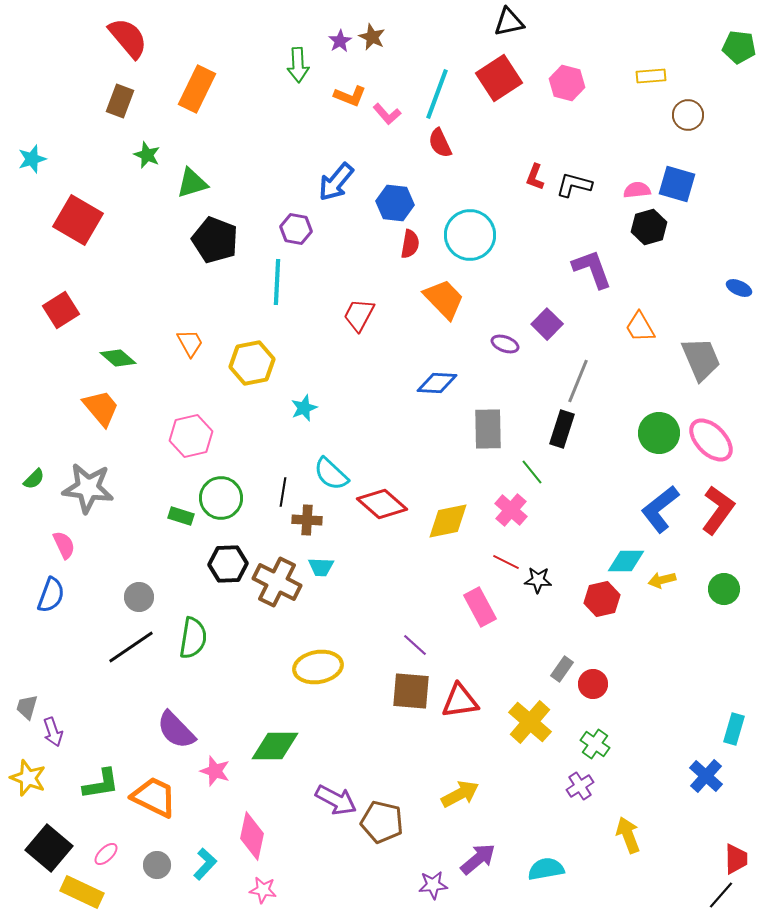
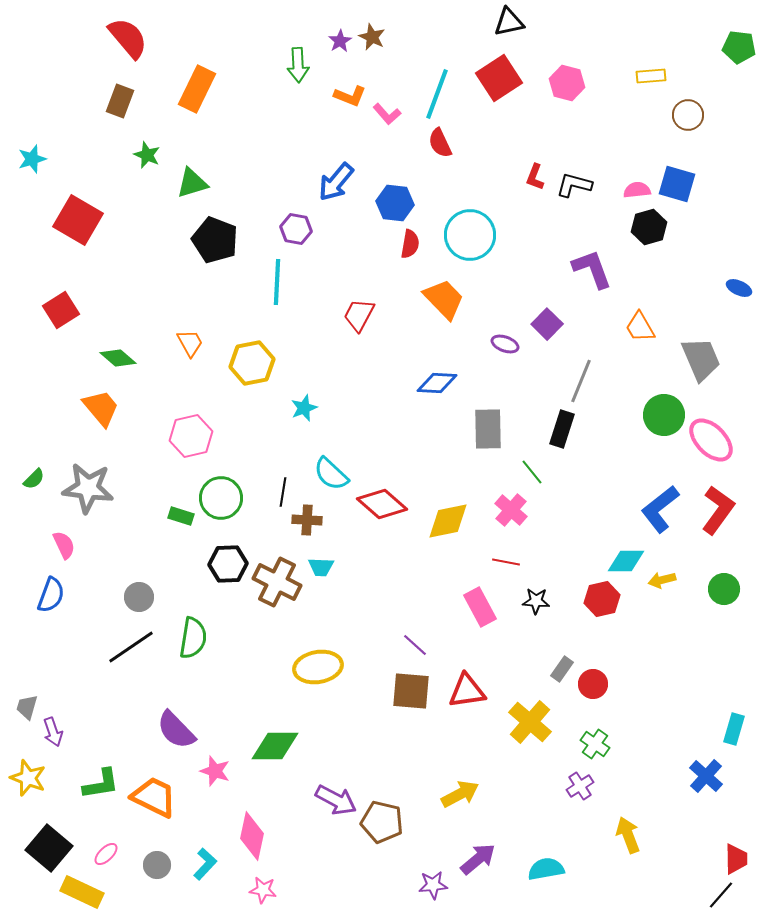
gray line at (578, 381): moved 3 px right
green circle at (659, 433): moved 5 px right, 18 px up
red line at (506, 562): rotated 16 degrees counterclockwise
black star at (538, 580): moved 2 px left, 21 px down
red triangle at (460, 701): moved 7 px right, 10 px up
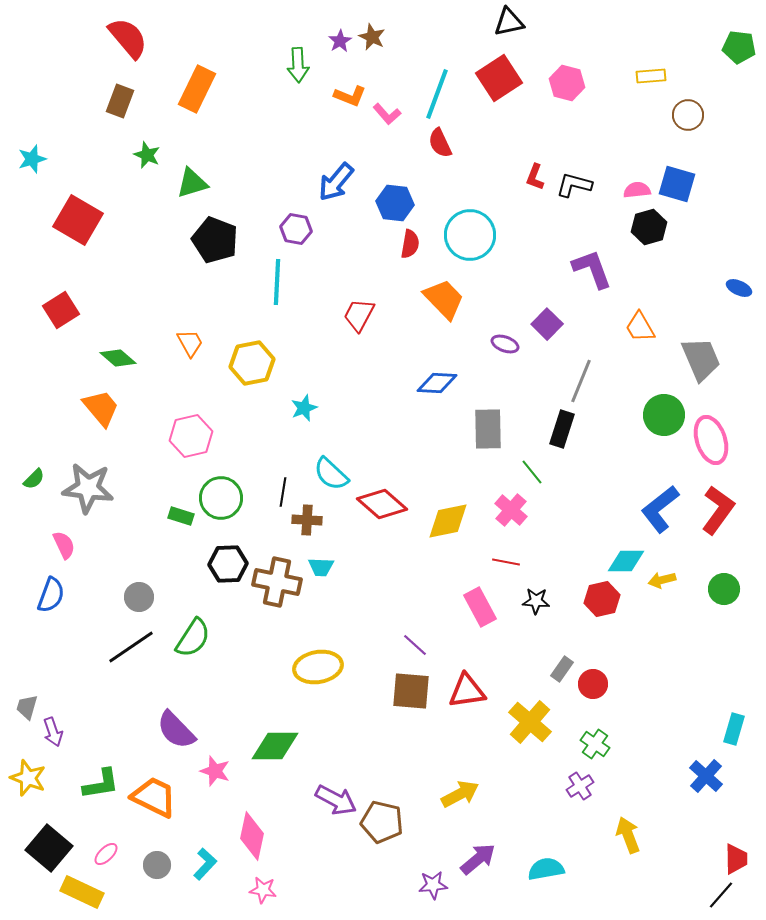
pink ellipse at (711, 440): rotated 27 degrees clockwise
brown cross at (277, 582): rotated 15 degrees counterclockwise
green semicircle at (193, 638): rotated 24 degrees clockwise
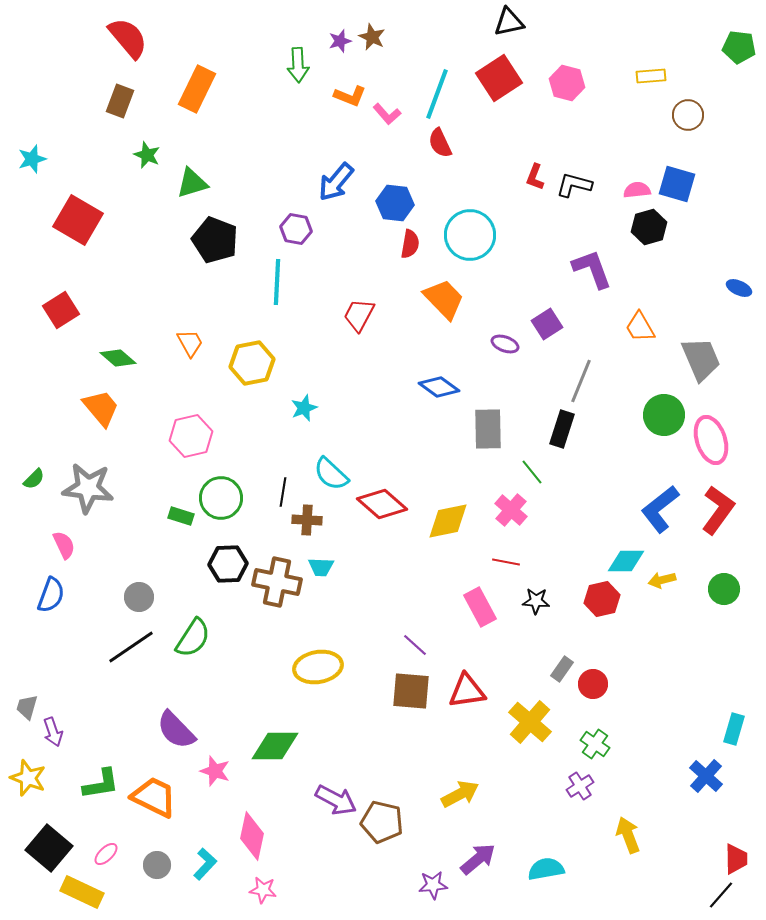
purple star at (340, 41): rotated 15 degrees clockwise
purple square at (547, 324): rotated 12 degrees clockwise
blue diamond at (437, 383): moved 2 px right, 4 px down; rotated 33 degrees clockwise
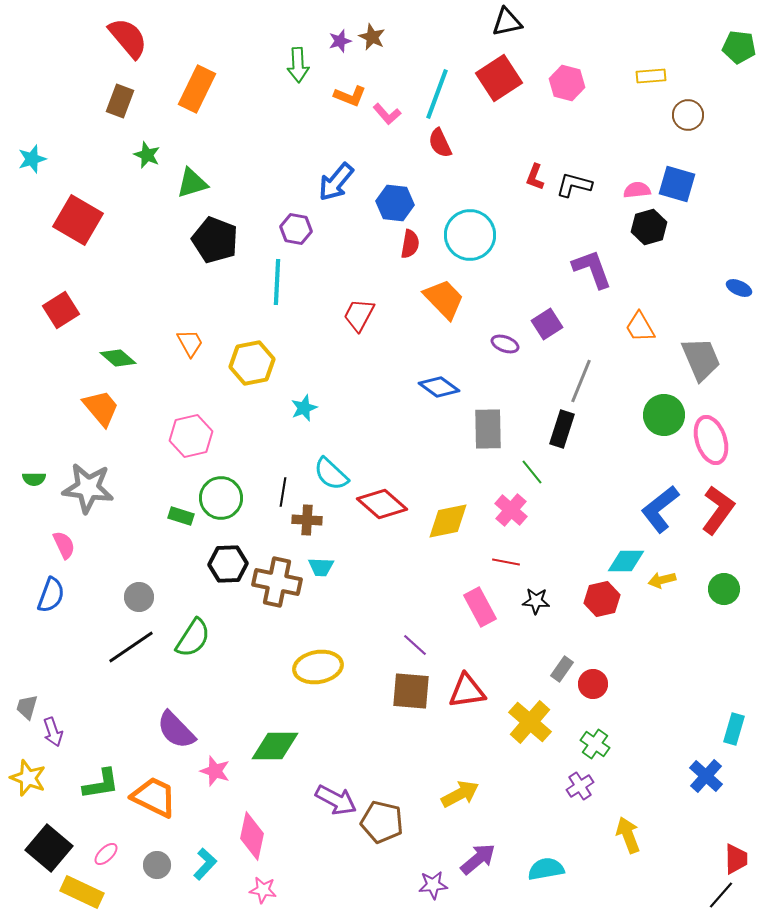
black triangle at (509, 22): moved 2 px left
green semicircle at (34, 479): rotated 45 degrees clockwise
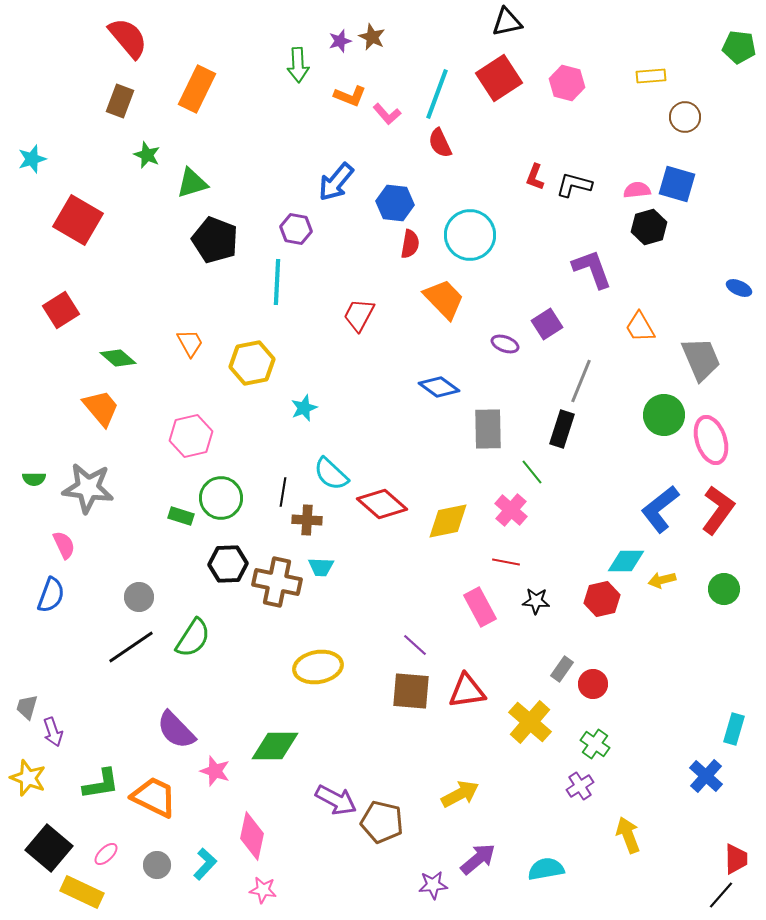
brown circle at (688, 115): moved 3 px left, 2 px down
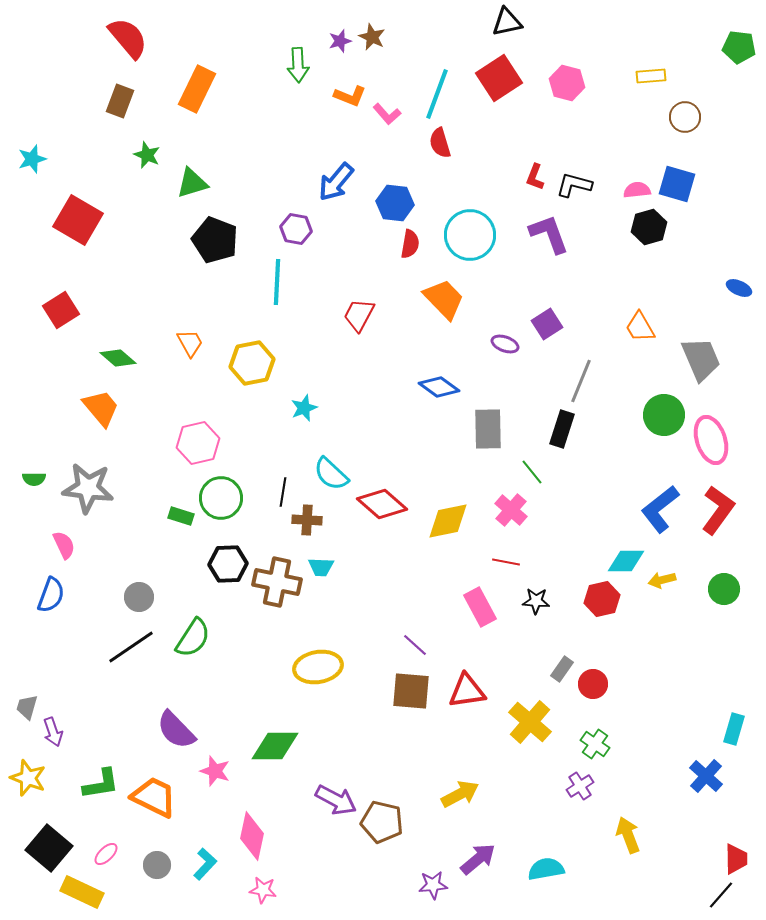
red semicircle at (440, 143): rotated 8 degrees clockwise
purple L-shape at (592, 269): moved 43 px left, 35 px up
pink hexagon at (191, 436): moved 7 px right, 7 px down
